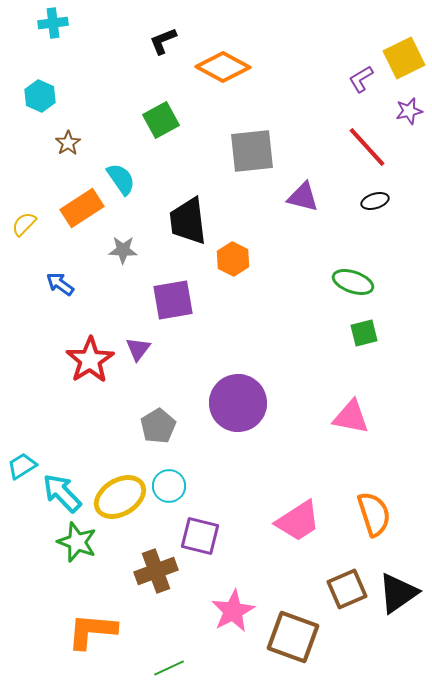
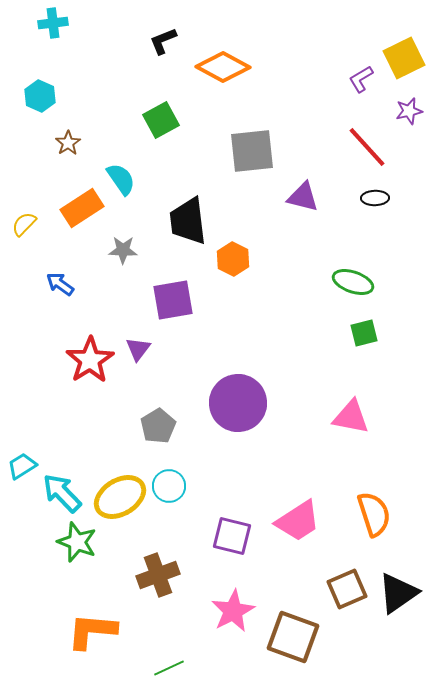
black ellipse at (375, 201): moved 3 px up; rotated 16 degrees clockwise
purple square at (200, 536): moved 32 px right
brown cross at (156, 571): moved 2 px right, 4 px down
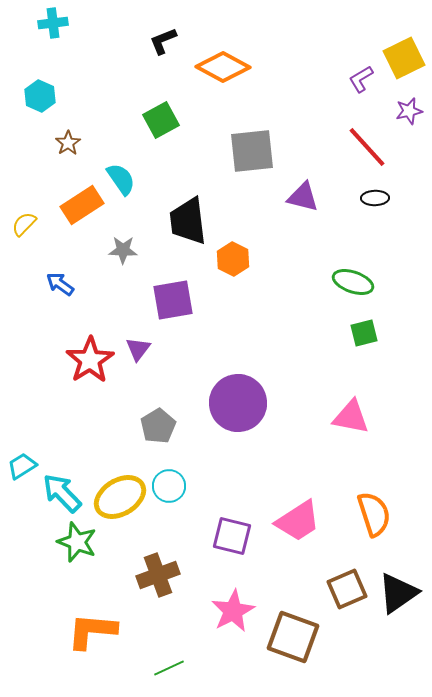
orange rectangle at (82, 208): moved 3 px up
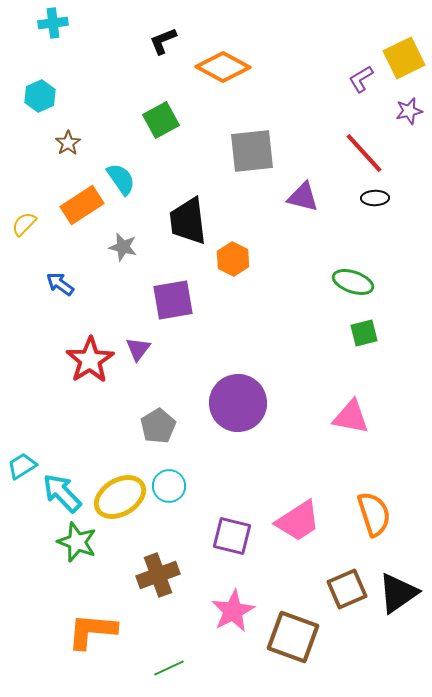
cyan hexagon at (40, 96): rotated 12 degrees clockwise
red line at (367, 147): moved 3 px left, 6 px down
gray star at (123, 250): moved 3 px up; rotated 12 degrees clockwise
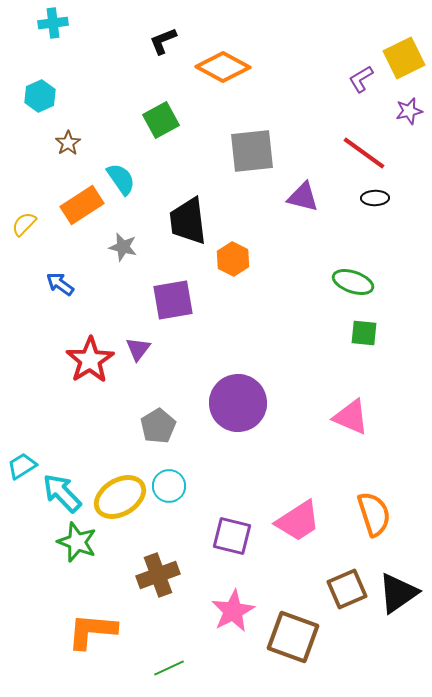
red line at (364, 153): rotated 12 degrees counterclockwise
green square at (364, 333): rotated 20 degrees clockwise
pink triangle at (351, 417): rotated 12 degrees clockwise
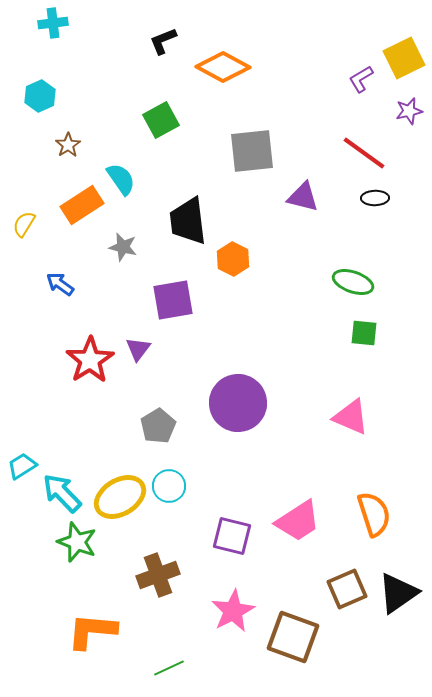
brown star at (68, 143): moved 2 px down
yellow semicircle at (24, 224): rotated 12 degrees counterclockwise
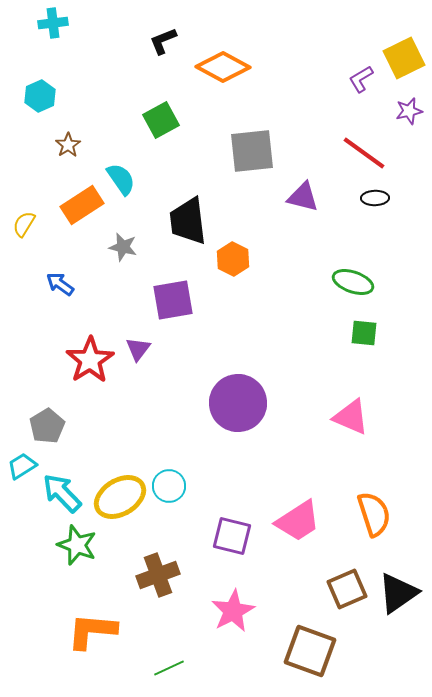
gray pentagon at (158, 426): moved 111 px left
green star at (77, 542): moved 3 px down
brown square at (293, 637): moved 17 px right, 14 px down
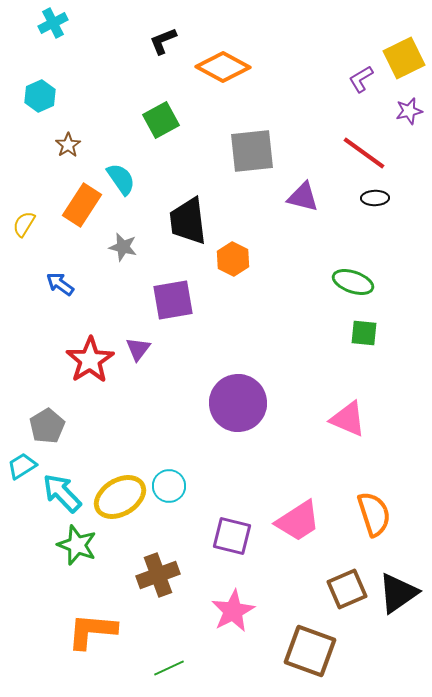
cyan cross at (53, 23): rotated 20 degrees counterclockwise
orange rectangle at (82, 205): rotated 24 degrees counterclockwise
pink triangle at (351, 417): moved 3 px left, 2 px down
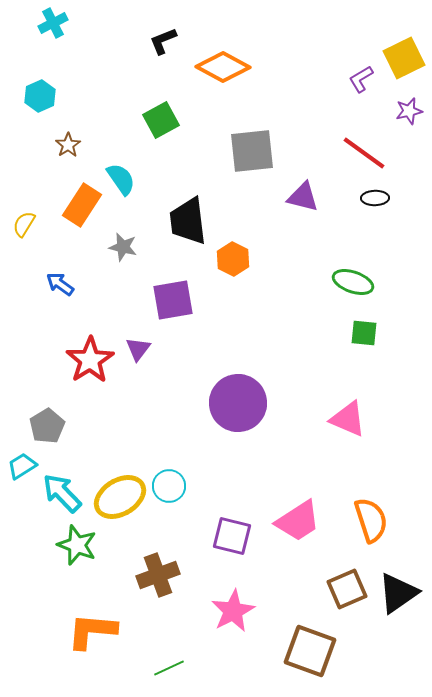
orange semicircle at (374, 514): moved 3 px left, 6 px down
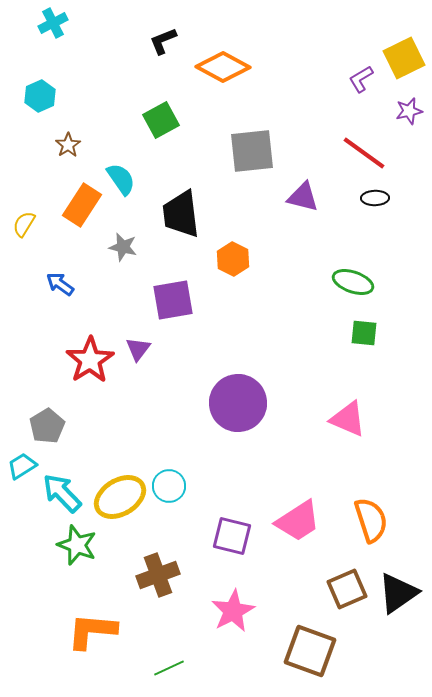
black trapezoid at (188, 221): moved 7 px left, 7 px up
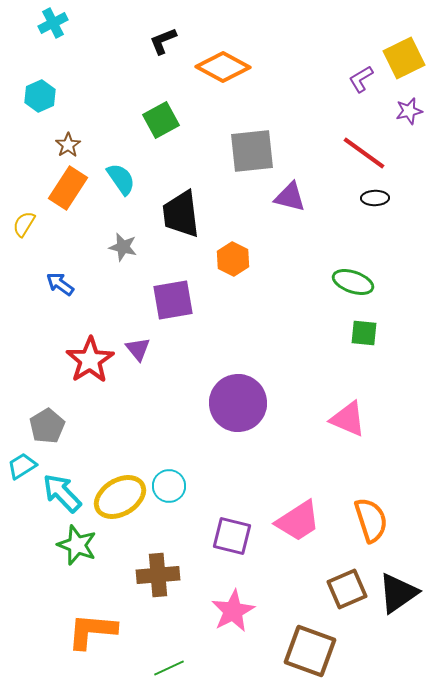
purple triangle at (303, 197): moved 13 px left
orange rectangle at (82, 205): moved 14 px left, 17 px up
purple triangle at (138, 349): rotated 16 degrees counterclockwise
brown cross at (158, 575): rotated 15 degrees clockwise
